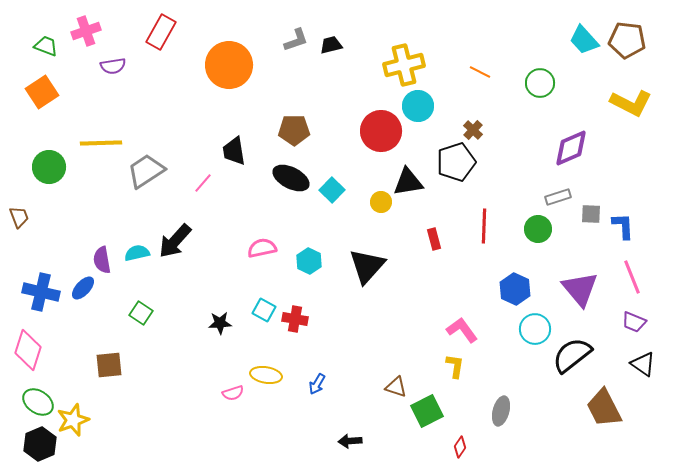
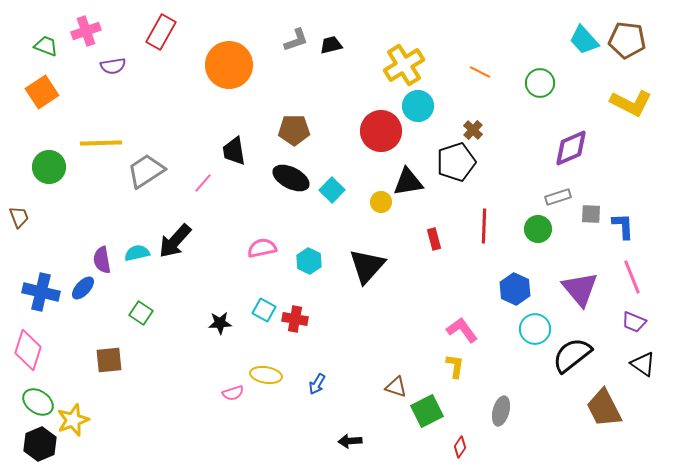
yellow cross at (404, 65): rotated 18 degrees counterclockwise
brown square at (109, 365): moved 5 px up
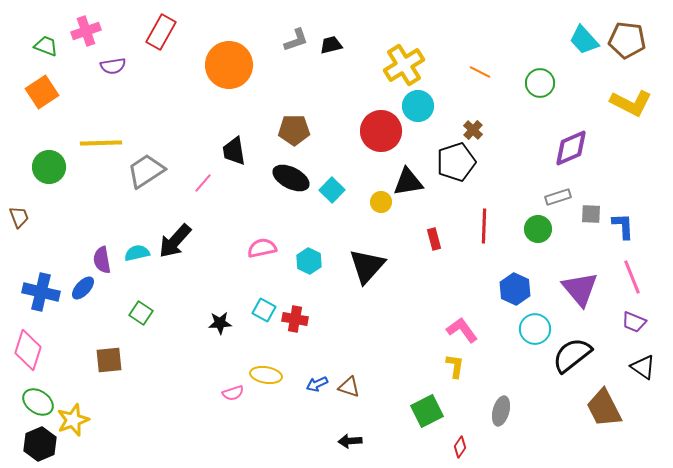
black triangle at (643, 364): moved 3 px down
blue arrow at (317, 384): rotated 35 degrees clockwise
brown triangle at (396, 387): moved 47 px left
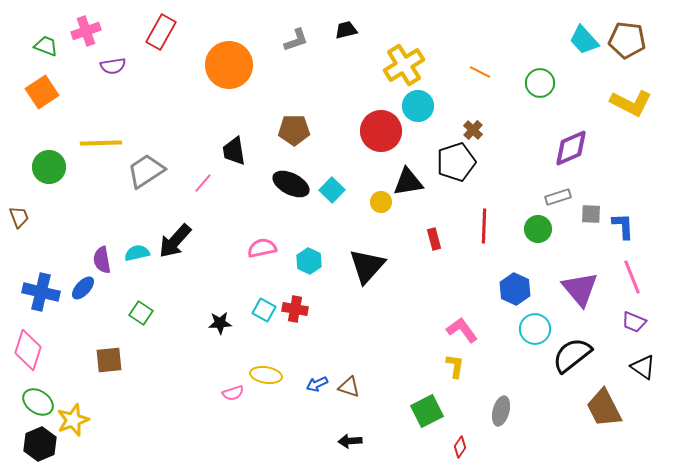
black trapezoid at (331, 45): moved 15 px right, 15 px up
black ellipse at (291, 178): moved 6 px down
red cross at (295, 319): moved 10 px up
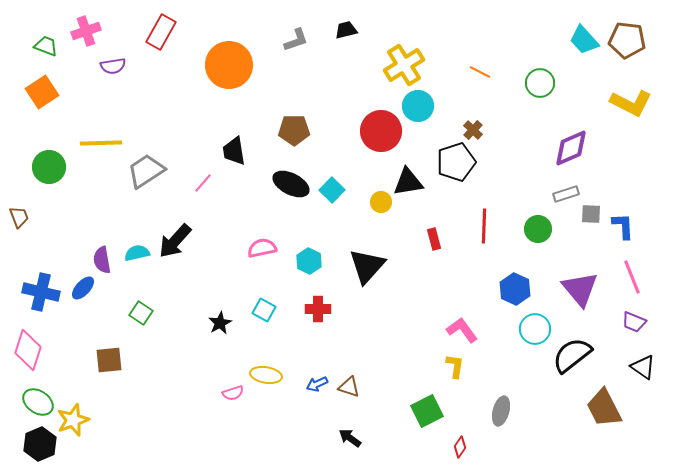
gray rectangle at (558, 197): moved 8 px right, 3 px up
red cross at (295, 309): moved 23 px right; rotated 10 degrees counterclockwise
black star at (220, 323): rotated 25 degrees counterclockwise
black arrow at (350, 441): moved 3 px up; rotated 40 degrees clockwise
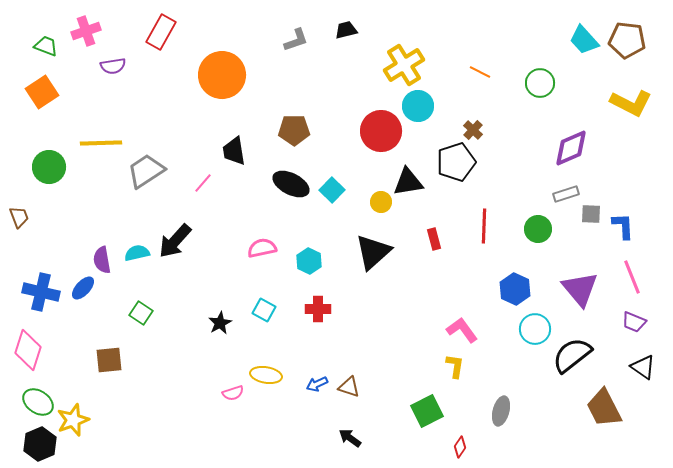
orange circle at (229, 65): moved 7 px left, 10 px down
black triangle at (367, 266): moved 6 px right, 14 px up; rotated 6 degrees clockwise
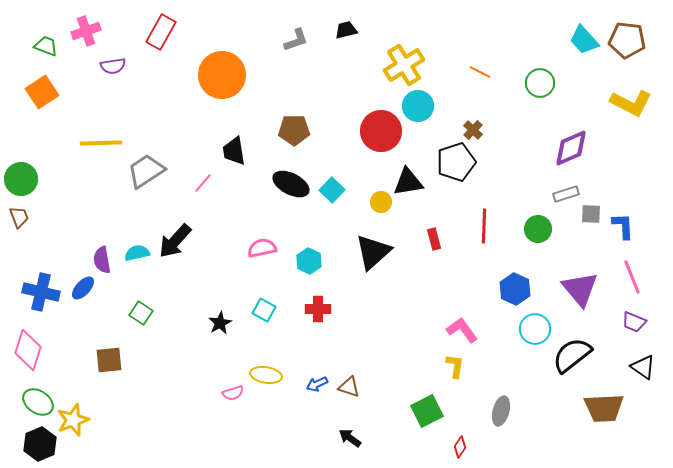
green circle at (49, 167): moved 28 px left, 12 px down
brown trapezoid at (604, 408): rotated 66 degrees counterclockwise
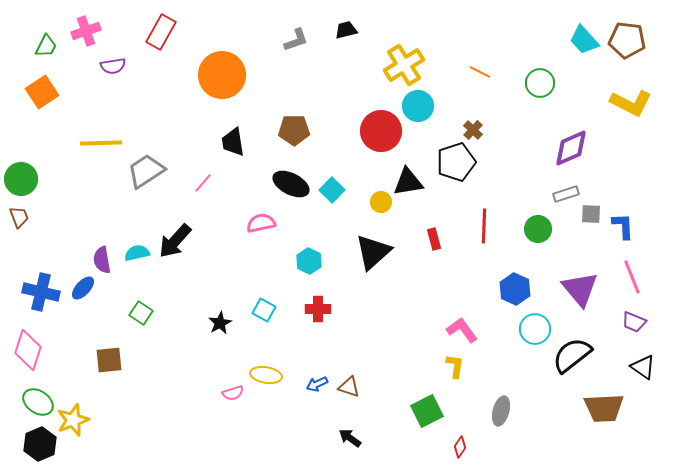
green trapezoid at (46, 46): rotated 95 degrees clockwise
black trapezoid at (234, 151): moved 1 px left, 9 px up
pink semicircle at (262, 248): moved 1 px left, 25 px up
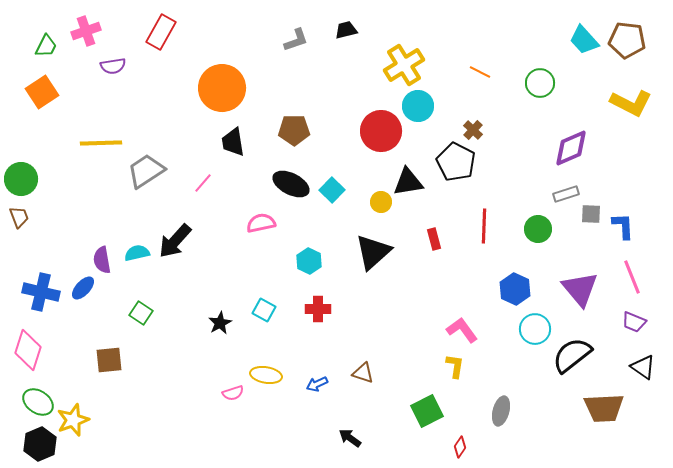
orange circle at (222, 75): moved 13 px down
black pentagon at (456, 162): rotated 27 degrees counterclockwise
brown triangle at (349, 387): moved 14 px right, 14 px up
